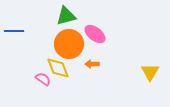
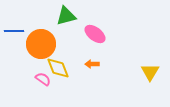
orange circle: moved 28 px left
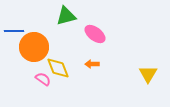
orange circle: moved 7 px left, 3 px down
yellow triangle: moved 2 px left, 2 px down
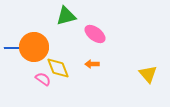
blue line: moved 17 px down
yellow triangle: rotated 12 degrees counterclockwise
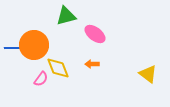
orange circle: moved 2 px up
yellow triangle: rotated 12 degrees counterclockwise
pink semicircle: moved 2 px left; rotated 91 degrees clockwise
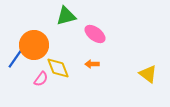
blue line: moved 1 px right, 11 px down; rotated 54 degrees counterclockwise
